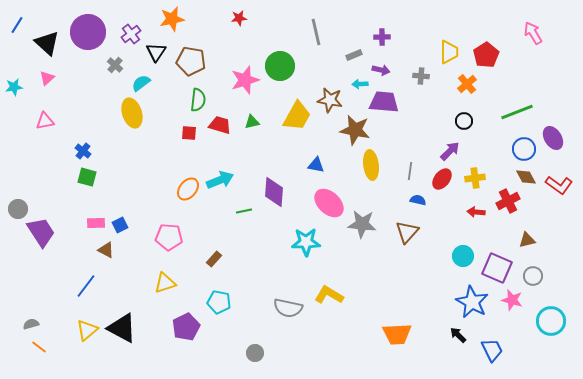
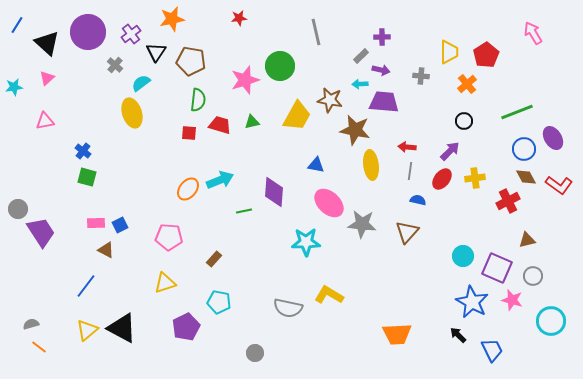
gray rectangle at (354, 55): moved 7 px right, 1 px down; rotated 21 degrees counterclockwise
red arrow at (476, 212): moved 69 px left, 65 px up
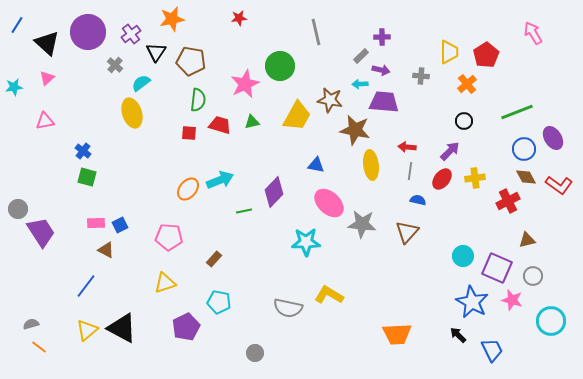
pink star at (245, 80): moved 4 px down; rotated 8 degrees counterclockwise
purple diamond at (274, 192): rotated 40 degrees clockwise
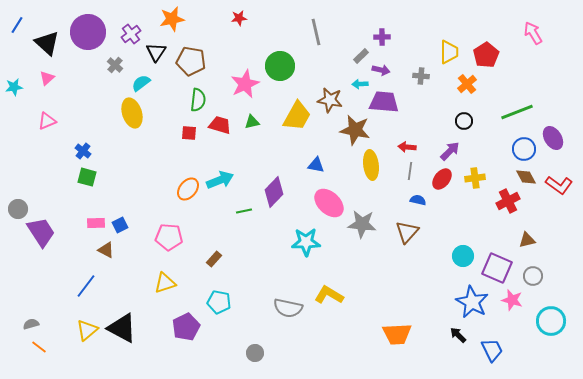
pink triangle at (45, 121): moved 2 px right; rotated 12 degrees counterclockwise
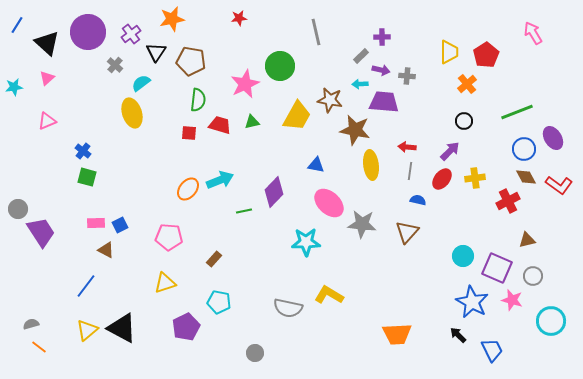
gray cross at (421, 76): moved 14 px left
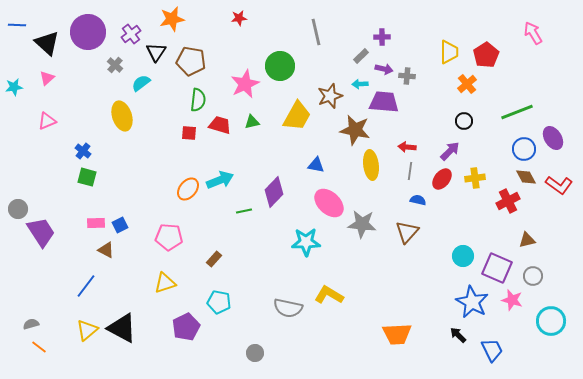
blue line at (17, 25): rotated 60 degrees clockwise
purple arrow at (381, 70): moved 3 px right, 1 px up
brown star at (330, 100): moved 4 px up; rotated 30 degrees counterclockwise
yellow ellipse at (132, 113): moved 10 px left, 3 px down
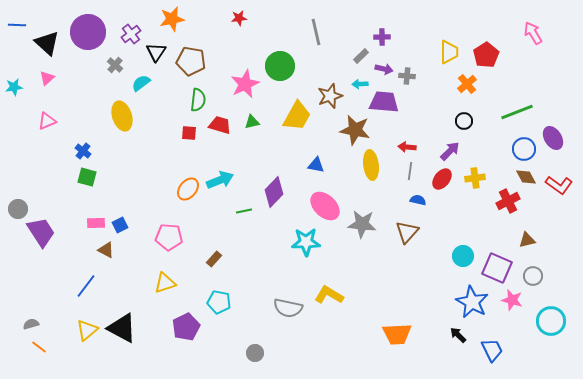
pink ellipse at (329, 203): moved 4 px left, 3 px down
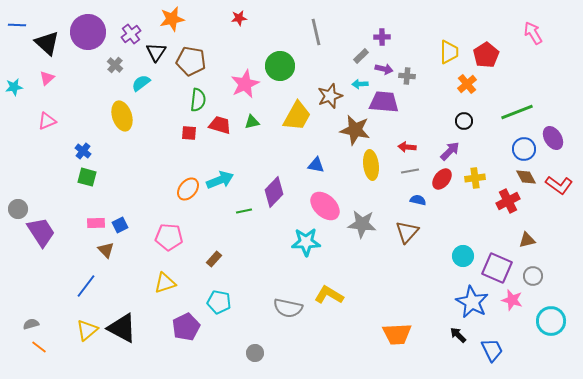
gray line at (410, 171): rotated 72 degrees clockwise
brown triangle at (106, 250): rotated 18 degrees clockwise
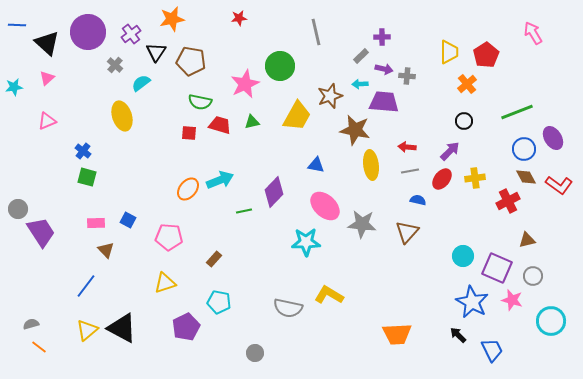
green semicircle at (198, 100): moved 2 px right, 2 px down; rotated 95 degrees clockwise
blue square at (120, 225): moved 8 px right, 5 px up; rotated 35 degrees counterclockwise
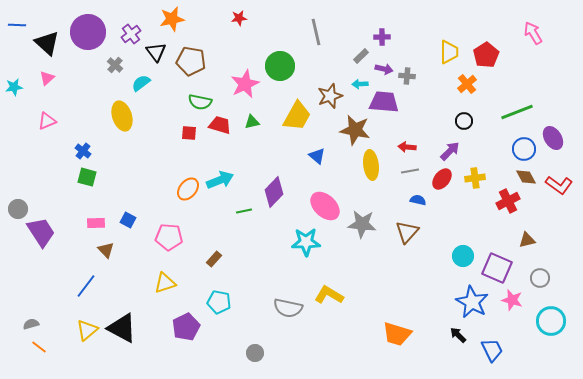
black triangle at (156, 52): rotated 10 degrees counterclockwise
blue triangle at (316, 165): moved 1 px right, 9 px up; rotated 30 degrees clockwise
gray circle at (533, 276): moved 7 px right, 2 px down
orange trapezoid at (397, 334): rotated 20 degrees clockwise
